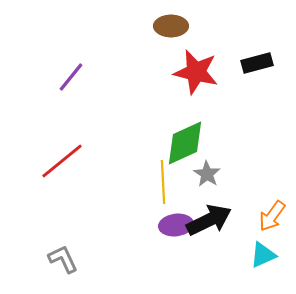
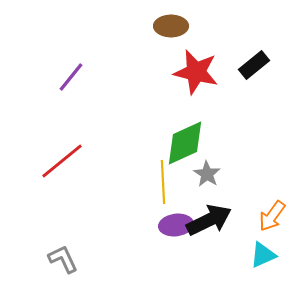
black rectangle: moved 3 px left, 2 px down; rotated 24 degrees counterclockwise
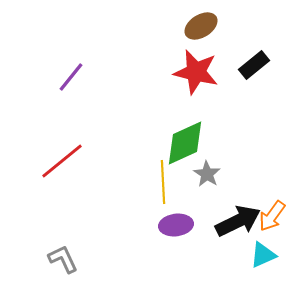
brown ellipse: moved 30 px right; rotated 32 degrees counterclockwise
black arrow: moved 29 px right, 1 px down
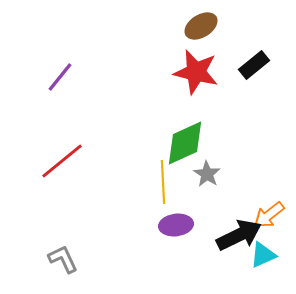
purple line: moved 11 px left
orange arrow: moved 3 px left, 1 px up; rotated 16 degrees clockwise
black arrow: moved 1 px right, 14 px down
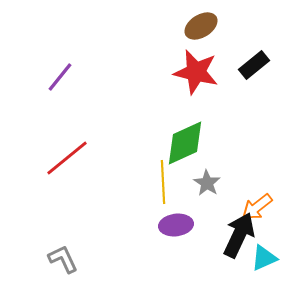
red line: moved 5 px right, 3 px up
gray star: moved 9 px down
orange arrow: moved 12 px left, 8 px up
black arrow: rotated 39 degrees counterclockwise
cyan triangle: moved 1 px right, 3 px down
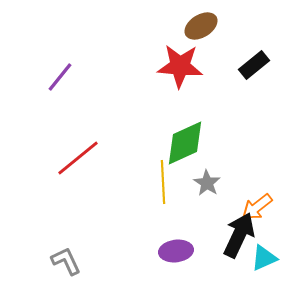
red star: moved 16 px left, 6 px up; rotated 9 degrees counterclockwise
red line: moved 11 px right
purple ellipse: moved 26 px down
gray L-shape: moved 3 px right, 2 px down
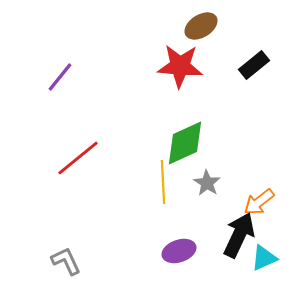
orange arrow: moved 2 px right, 5 px up
purple ellipse: moved 3 px right; rotated 12 degrees counterclockwise
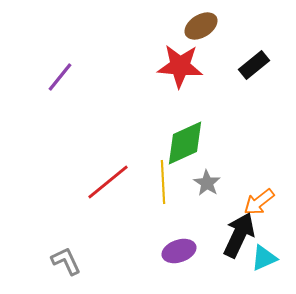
red line: moved 30 px right, 24 px down
